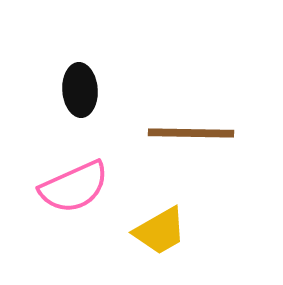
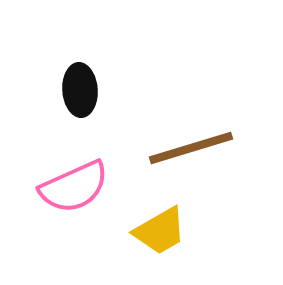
brown line: moved 15 px down; rotated 18 degrees counterclockwise
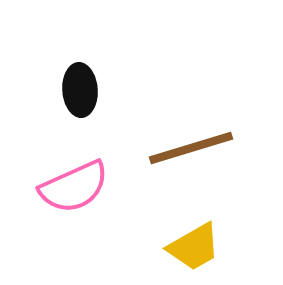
yellow trapezoid: moved 34 px right, 16 px down
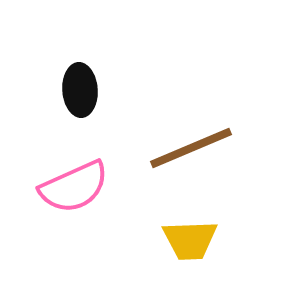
brown line: rotated 6 degrees counterclockwise
yellow trapezoid: moved 4 px left, 7 px up; rotated 28 degrees clockwise
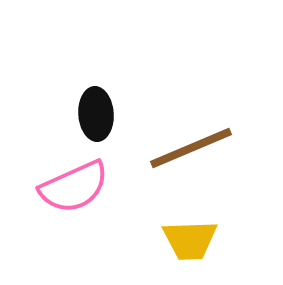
black ellipse: moved 16 px right, 24 px down
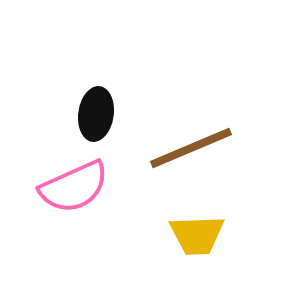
black ellipse: rotated 12 degrees clockwise
yellow trapezoid: moved 7 px right, 5 px up
